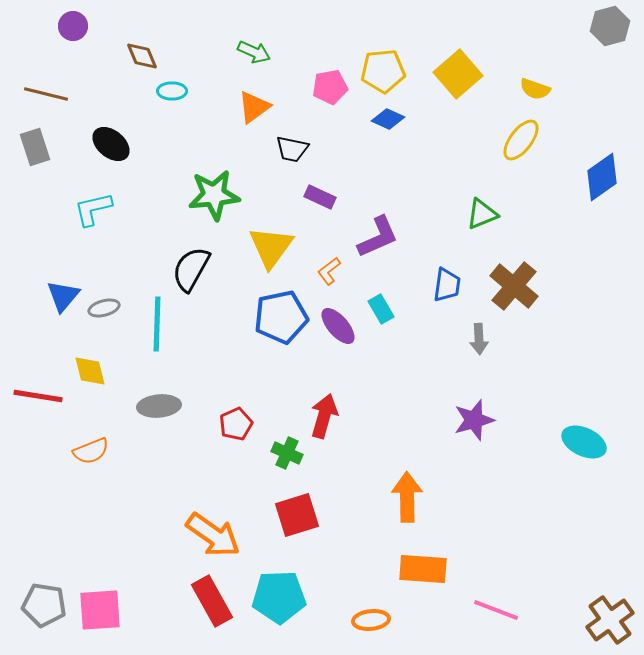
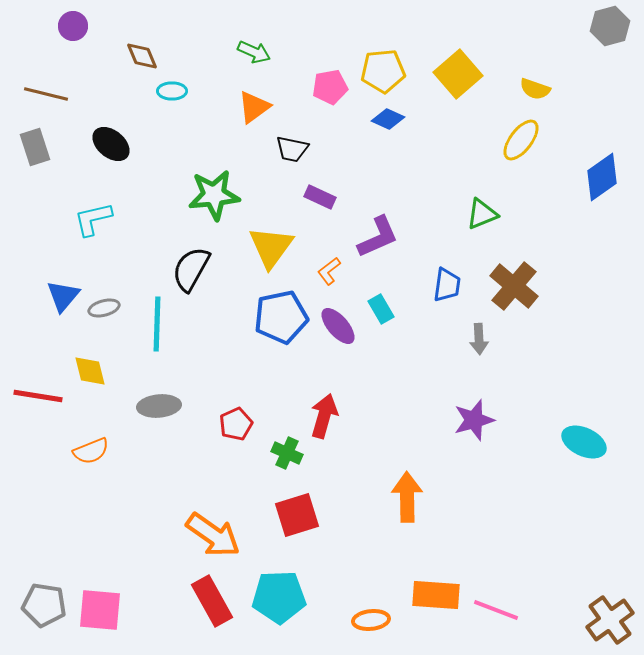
cyan L-shape at (93, 209): moved 10 px down
orange rectangle at (423, 569): moved 13 px right, 26 px down
pink square at (100, 610): rotated 9 degrees clockwise
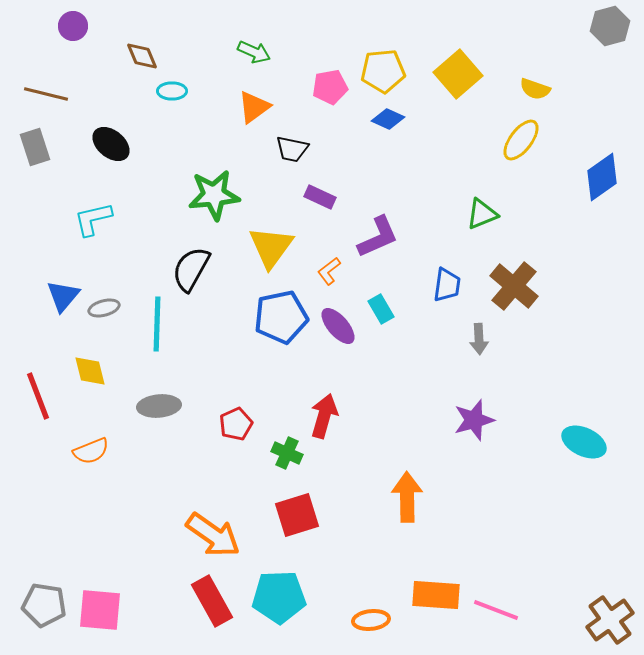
red line at (38, 396): rotated 60 degrees clockwise
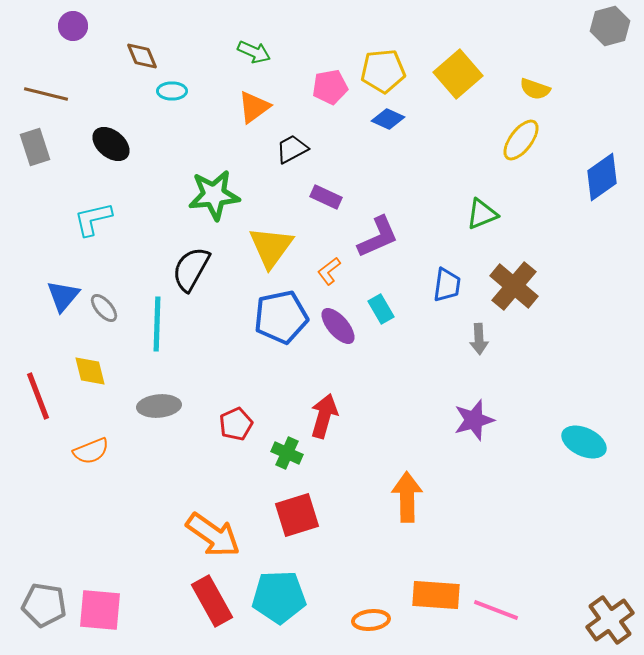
black trapezoid at (292, 149): rotated 140 degrees clockwise
purple rectangle at (320, 197): moved 6 px right
gray ellipse at (104, 308): rotated 64 degrees clockwise
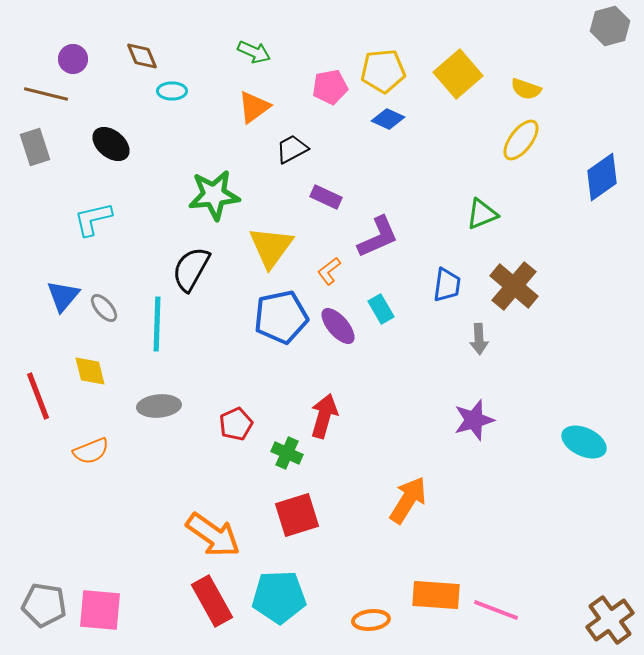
purple circle at (73, 26): moved 33 px down
yellow semicircle at (535, 89): moved 9 px left
orange arrow at (407, 497): moved 1 px right, 3 px down; rotated 33 degrees clockwise
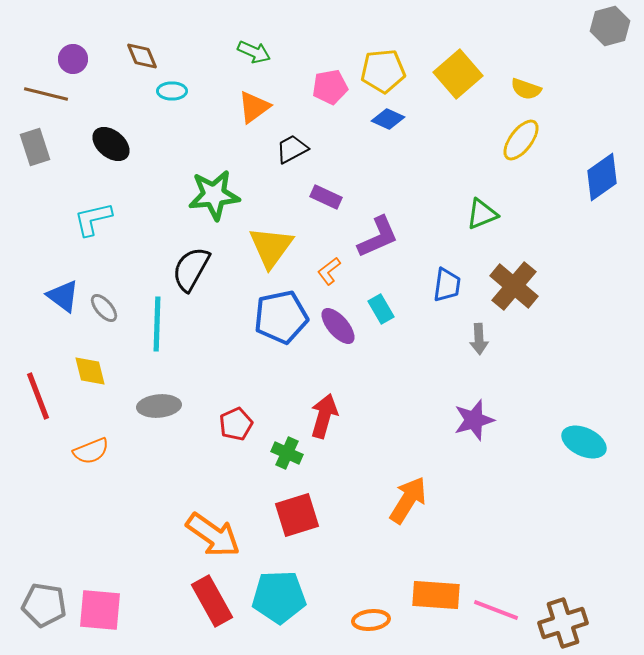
blue triangle at (63, 296): rotated 33 degrees counterclockwise
brown cross at (610, 620): moved 47 px left, 3 px down; rotated 18 degrees clockwise
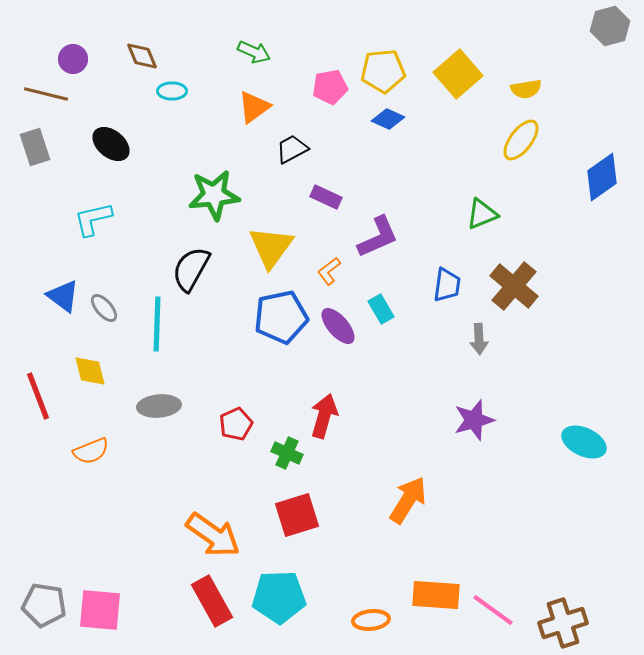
yellow semicircle at (526, 89): rotated 28 degrees counterclockwise
pink line at (496, 610): moved 3 px left; rotated 15 degrees clockwise
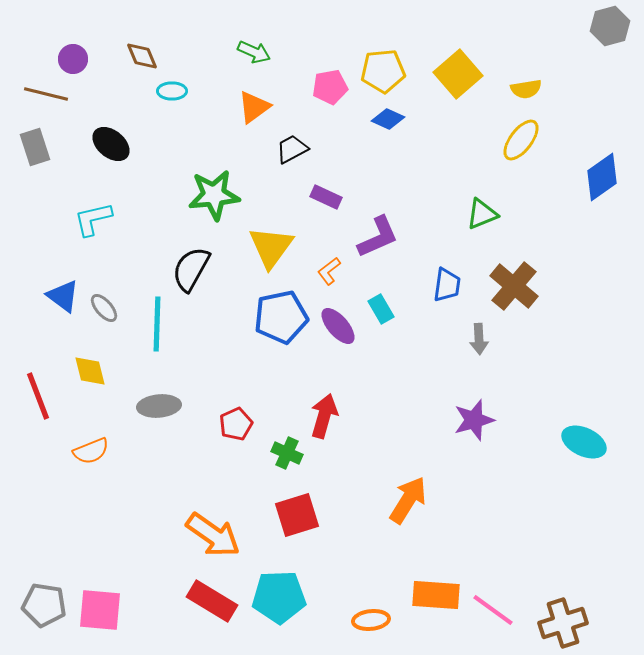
red rectangle at (212, 601): rotated 30 degrees counterclockwise
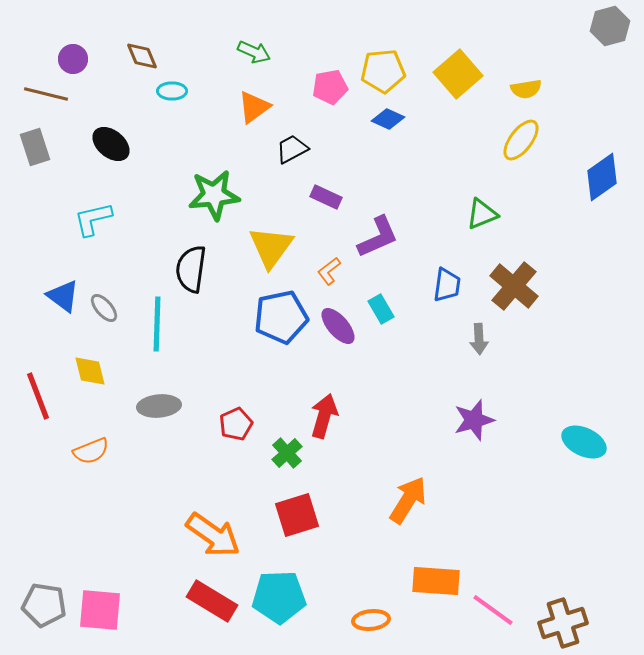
black semicircle at (191, 269): rotated 21 degrees counterclockwise
green cross at (287, 453): rotated 24 degrees clockwise
orange rectangle at (436, 595): moved 14 px up
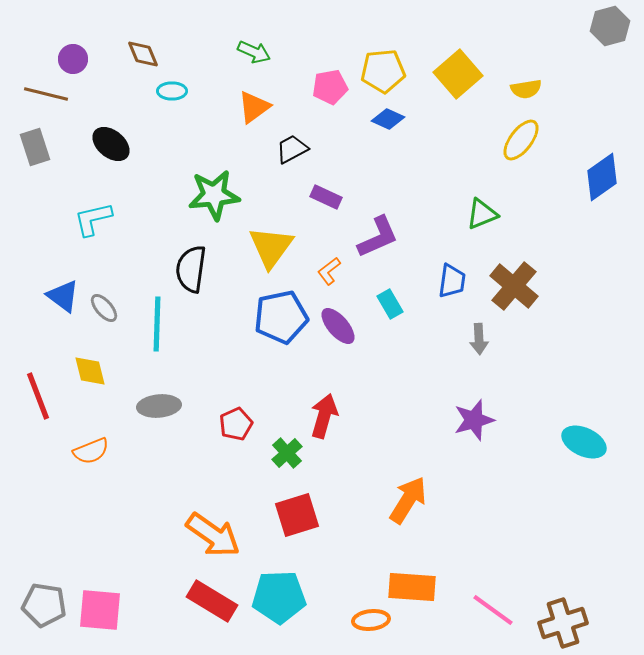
brown diamond at (142, 56): moved 1 px right, 2 px up
blue trapezoid at (447, 285): moved 5 px right, 4 px up
cyan rectangle at (381, 309): moved 9 px right, 5 px up
orange rectangle at (436, 581): moved 24 px left, 6 px down
